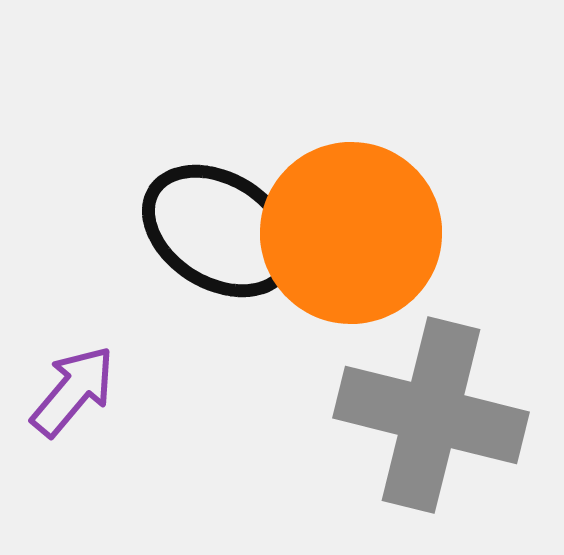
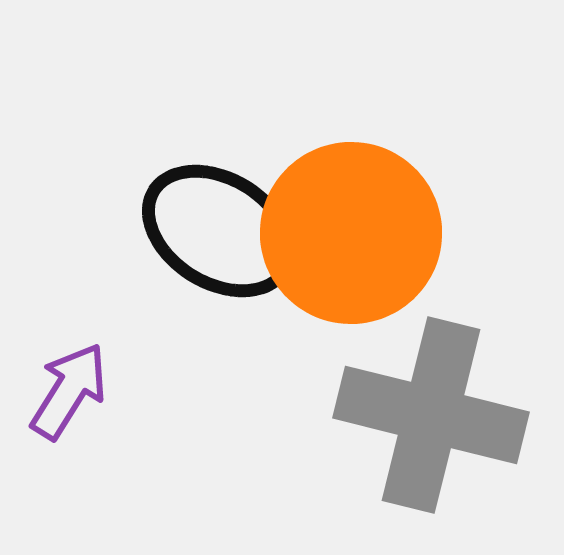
purple arrow: moved 4 px left; rotated 8 degrees counterclockwise
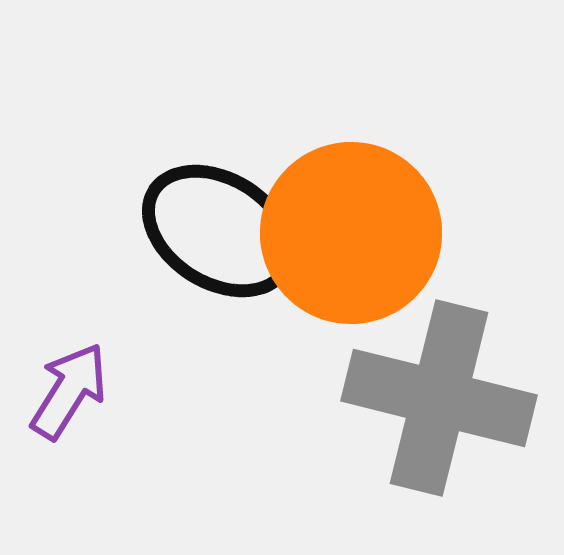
gray cross: moved 8 px right, 17 px up
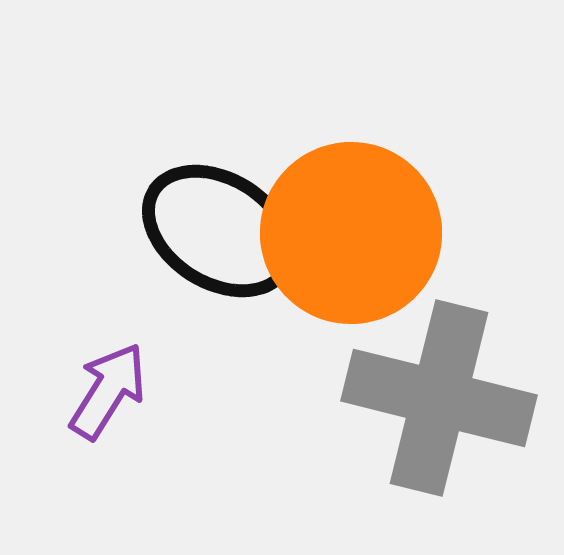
purple arrow: moved 39 px right
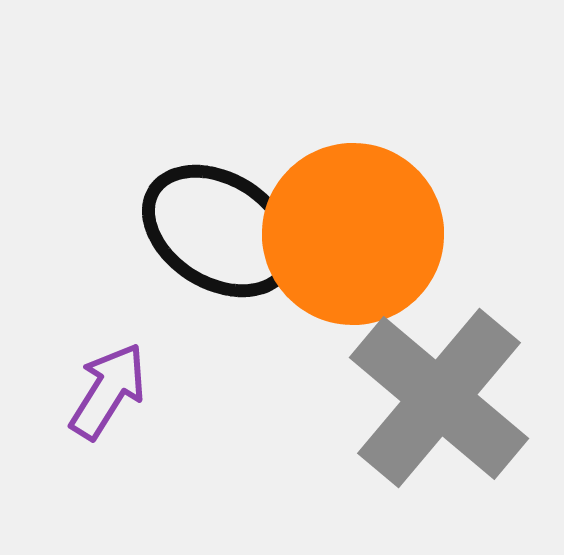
orange circle: moved 2 px right, 1 px down
gray cross: rotated 26 degrees clockwise
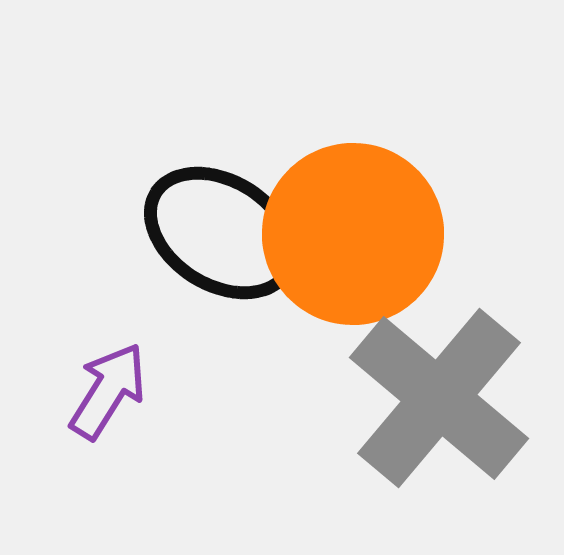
black ellipse: moved 2 px right, 2 px down
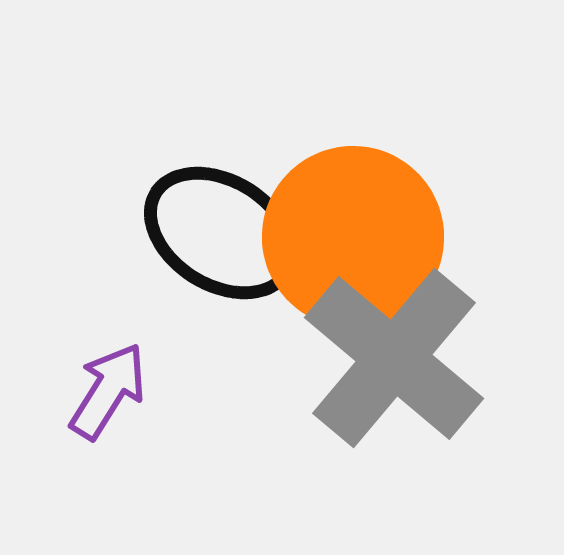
orange circle: moved 3 px down
gray cross: moved 45 px left, 40 px up
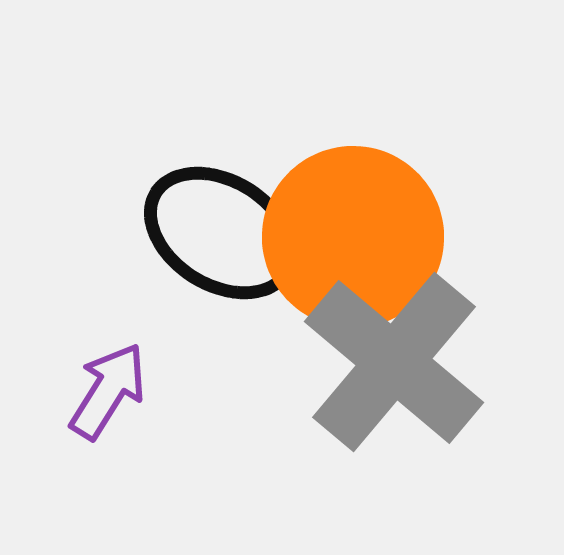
gray cross: moved 4 px down
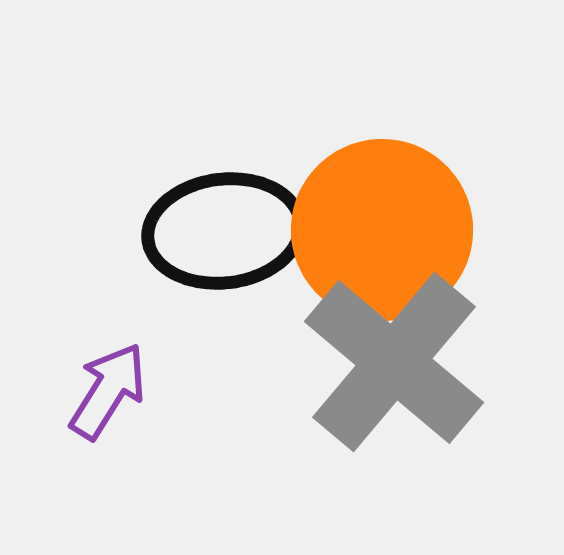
black ellipse: moved 3 px right, 2 px up; rotated 39 degrees counterclockwise
orange circle: moved 29 px right, 7 px up
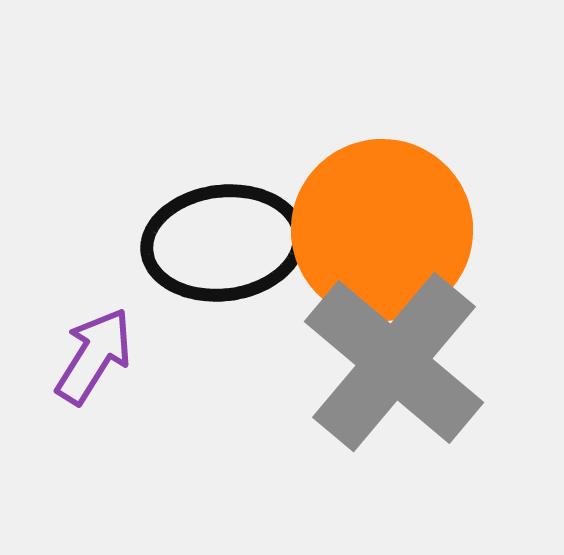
black ellipse: moved 1 px left, 12 px down
purple arrow: moved 14 px left, 35 px up
